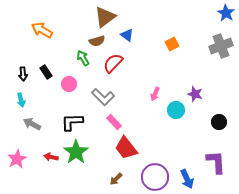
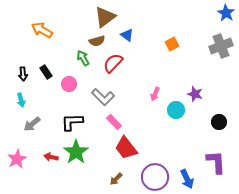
gray arrow: rotated 66 degrees counterclockwise
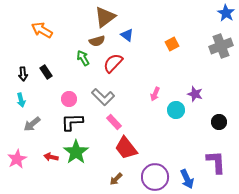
pink circle: moved 15 px down
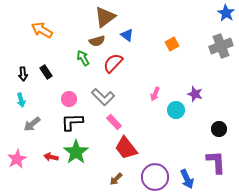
black circle: moved 7 px down
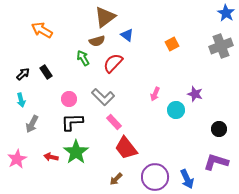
black arrow: rotated 128 degrees counterclockwise
gray arrow: rotated 24 degrees counterclockwise
purple L-shape: rotated 70 degrees counterclockwise
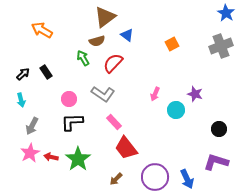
gray L-shape: moved 3 px up; rotated 10 degrees counterclockwise
gray arrow: moved 2 px down
green star: moved 2 px right, 7 px down
pink star: moved 13 px right, 6 px up
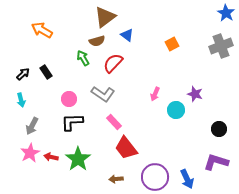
brown arrow: rotated 40 degrees clockwise
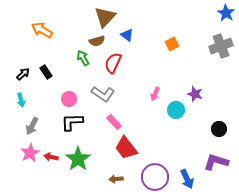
brown triangle: rotated 10 degrees counterclockwise
red semicircle: rotated 20 degrees counterclockwise
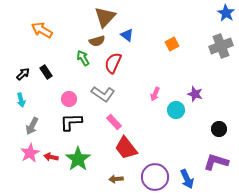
black L-shape: moved 1 px left
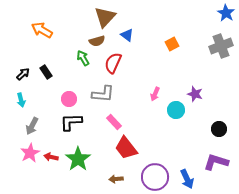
gray L-shape: rotated 30 degrees counterclockwise
